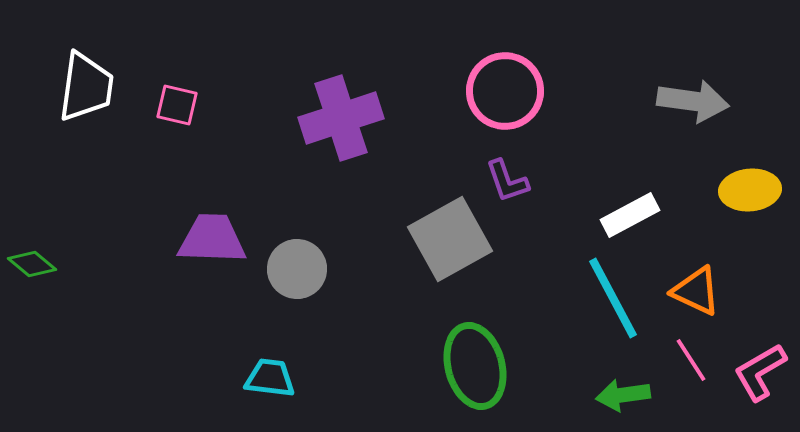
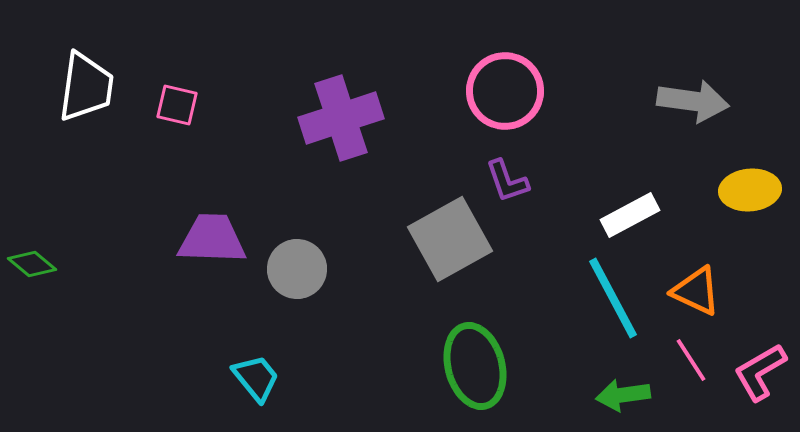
cyan trapezoid: moved 14 px left; rotated 44 degrees clockwise
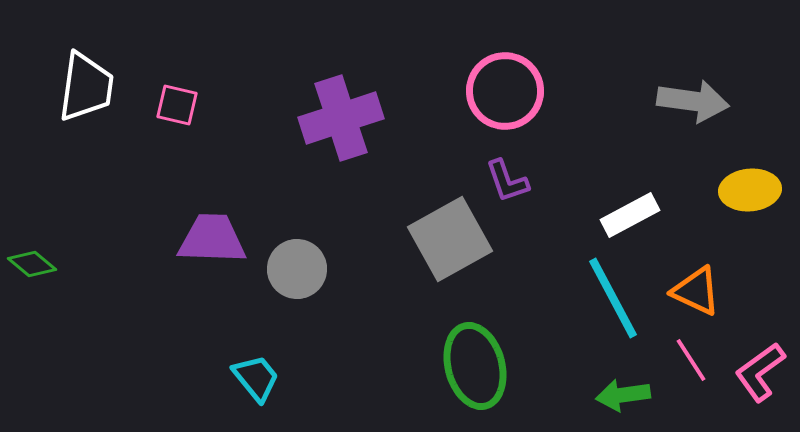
pink L-shape: rotated 6 degrees counterclockwise
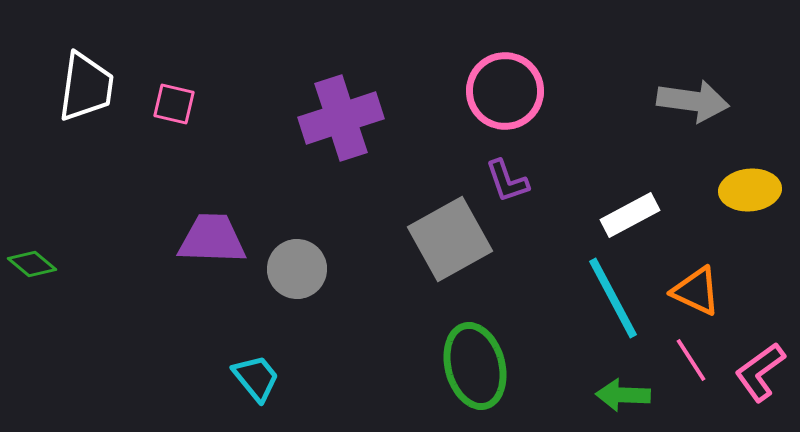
pink square: moved 3 px left, 1 px up
green arrow: rotated 10 degrees clockwise
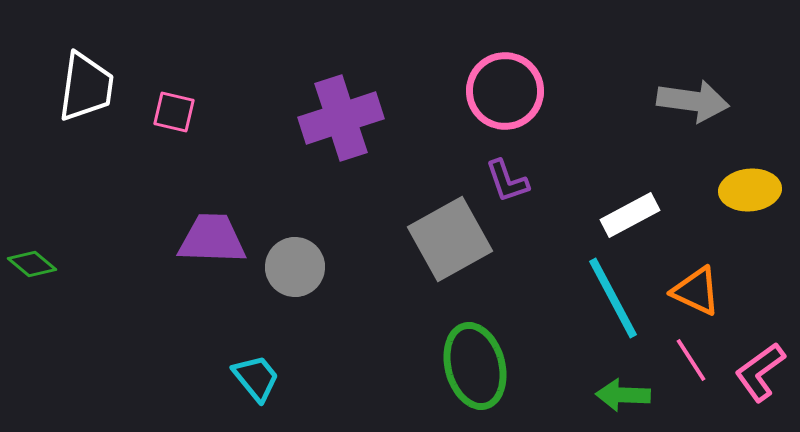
pink square: moved 8 px down
gray circle: moved 2 px left, 2 px up
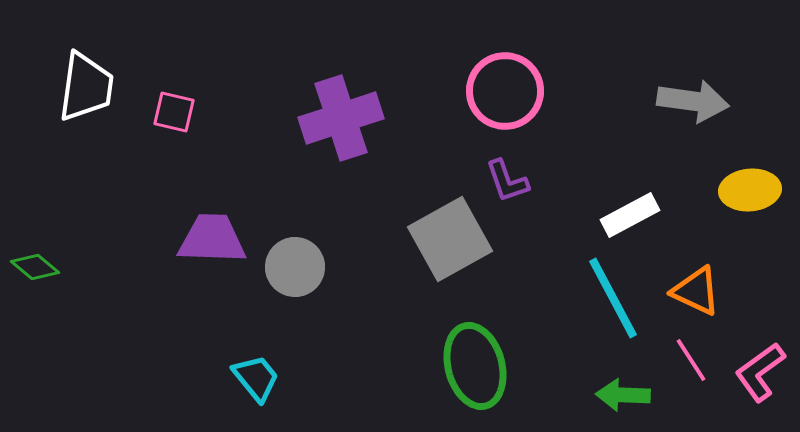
green diamond: moved 3 px right, 3 px down
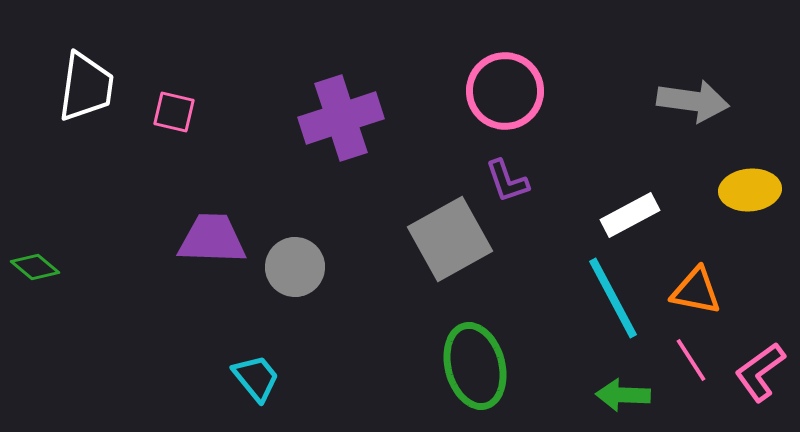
orange triangle: rotated 14 degrees counterclockwise
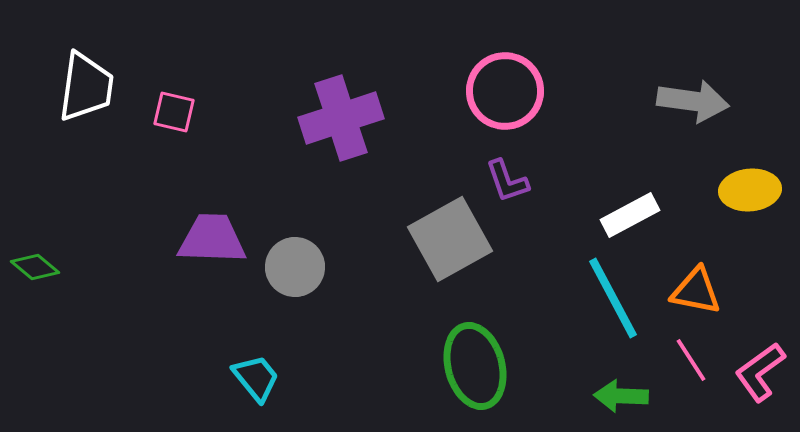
green arrow: moved 2 px left, 1 px down
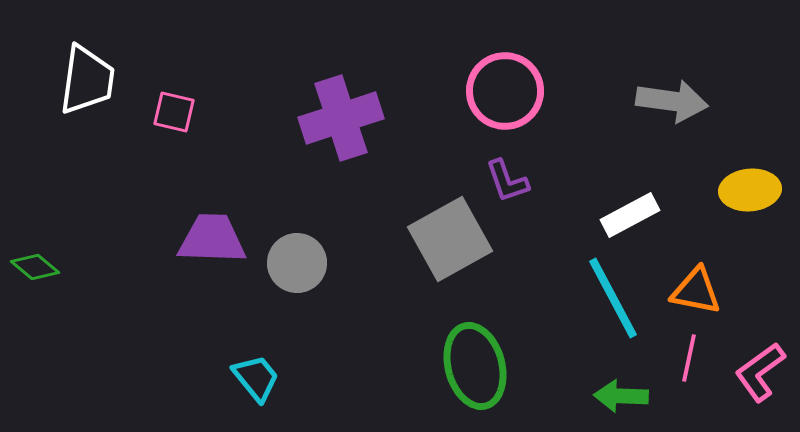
white trapezoid: moved 1 px right, 7 px up
gray arrow: moved 21 px left
gray circle: moved 2 px right, 4 px up
pink line: moved 2 px left, 2 px up; rotated 45 degrees clockwise
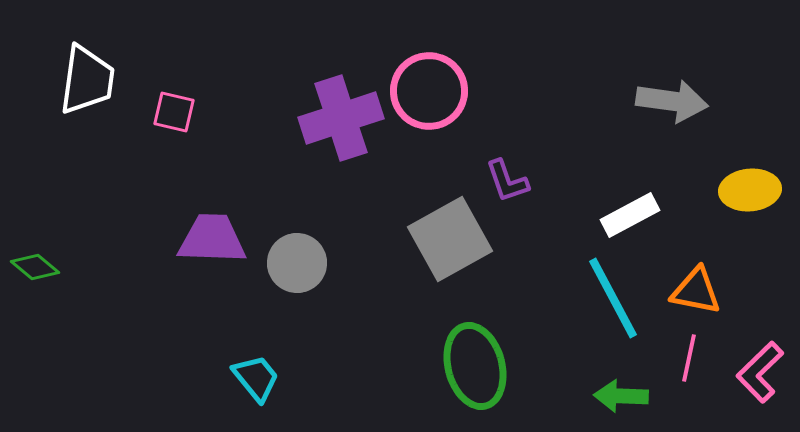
pink circle: moved 76 px left
pink L-shape: rotated 8 degrees counterclockwise
